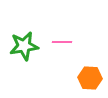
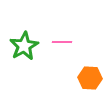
green star: rotated 20 degrees counterclockwise
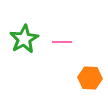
green star: moved 7 px up
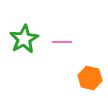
orange hexagon: rotated 10 degrees clockwise
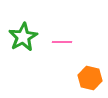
green star: moved 1 px left, 2 px up
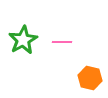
green star: moved 3 px down
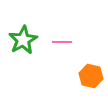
orange hexagon: moved 1 px right, 2 px up
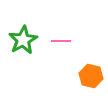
pink line: moved 1 px left, 1 px up
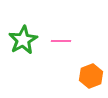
orange hexagon: rotated 25 degrees clockwise
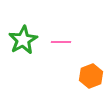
pink line: moved 1 px down
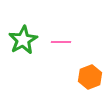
orange hexagon: moved 1 px left, 1 px down
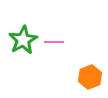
pink line: moved 7 px left
